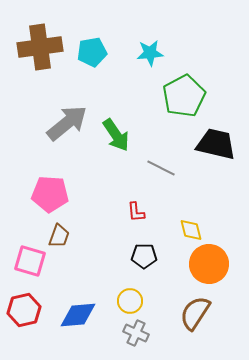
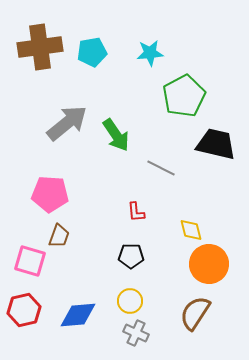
black pentagon: moved 13 px left
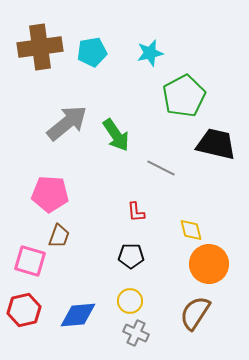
cyan star: rotated 8 degrees counterclockwise
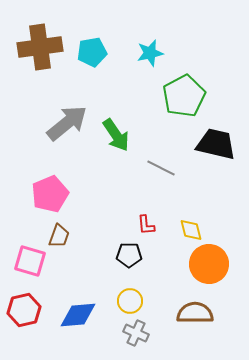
pink pentagon: rotated 27 degrees counterclockwise
red L-shape: moved 10 px right, 13 px down
black pentagon: moved 2 px left, 1 px up
brown semicircle: rotated 57 degrees clockwise
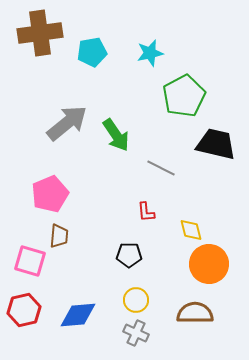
brown cross: moved 14 px up
red L-shape: moved 13 px up
brown trapezoid: rotated 15 degrees counterclockwise
yellow circle: moved 6 px right, 1 px up
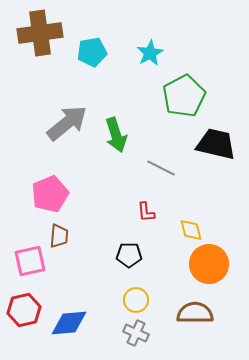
cyan star: rotated 16 degrees counterclockwise
green arrow: rotated 16 degrees clockwise
pink square: rotated 28 degrees counterclockwise
blue diamond: moved 9 px left, 8 px down
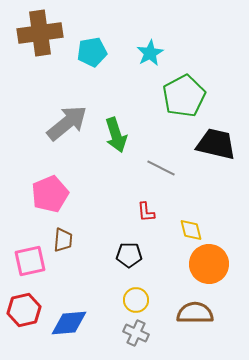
brown trapezoid: moved 4 px right, 4 px down
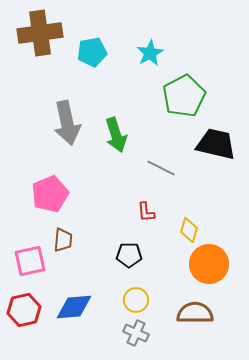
gray arrow: rotated 117 degrees clockwise
yellow diamond: moved 2 px left; rotated 30 degrees clockwise
blue diamond: moved 5 px right, 16 px up
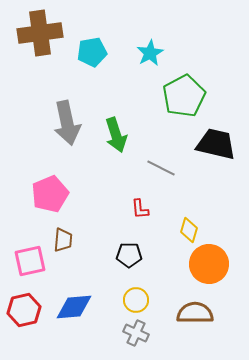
red L-shape: moved 6 px left, 3 px up
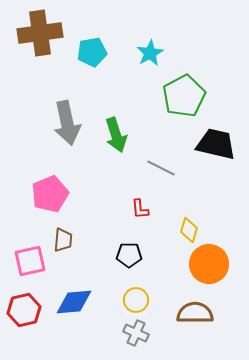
blue diamond: moved 5 px up
